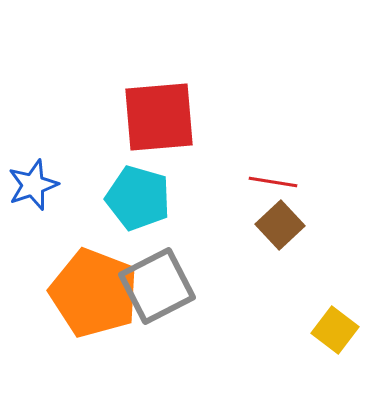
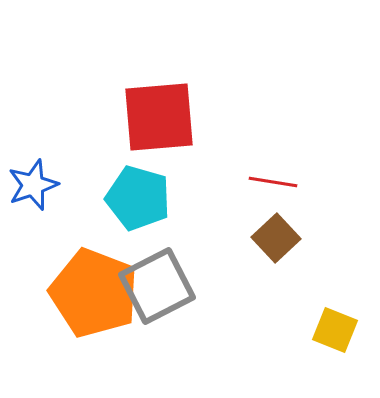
brown square: moved 4 px left, 13 px down
yellow square: rotated 15 degrees counterclockwise
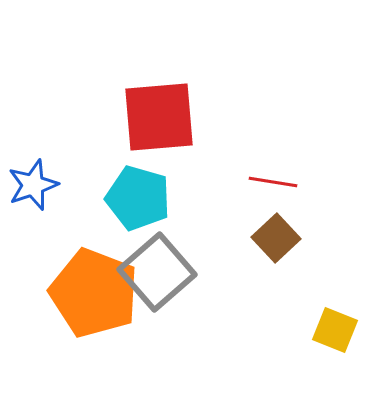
gray square: moved 14 px up; rotated 14 degrees counterclockwise
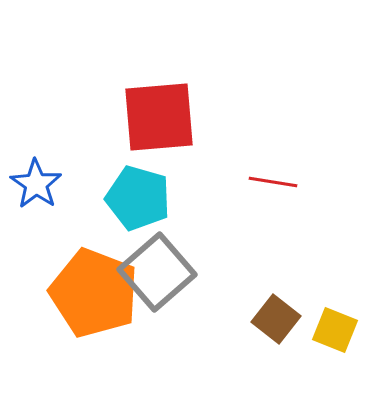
blue star: moved 3 px right, 1 px up; rotated 18 degrees counterclockwise
brown square: moved 81 px down; rotated 9 degrees counterclockwise
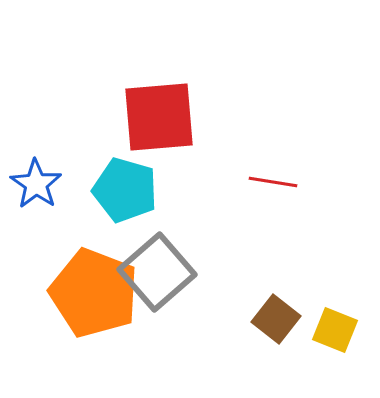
cyan pentagon: moved 13 px left, 8 px up
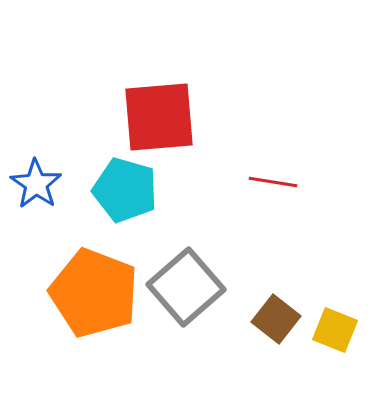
gray square: moved 29 px right, 15 px down
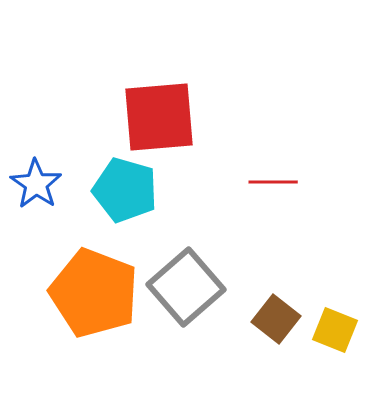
red line: rotated 9 degrees counterclockwise
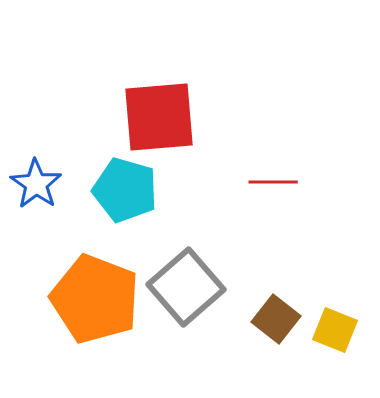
orange pentagon: moved 1 px right, 6 px down
